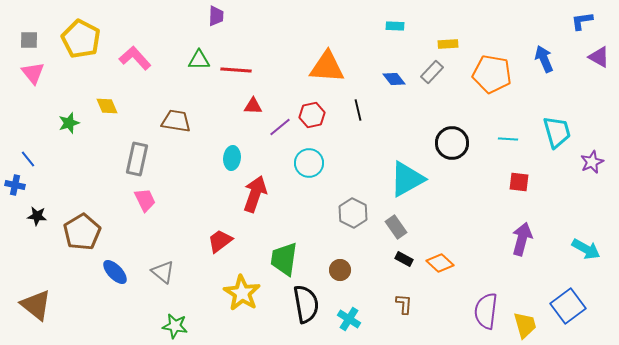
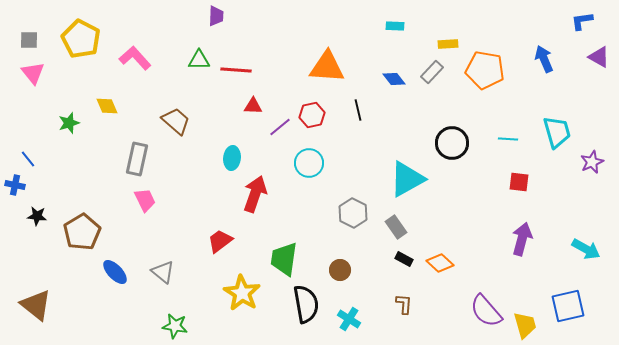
orange pentagon at (492, 74): moved 7 px left, 4 px up
brown trapezoid at (176, 121): rotated 32 degrees clockwise
blue square at (568, 306): rotated 24 degrees clockwise
purple semicircle at (486, 311): rotated 48 degrees counterclockwise
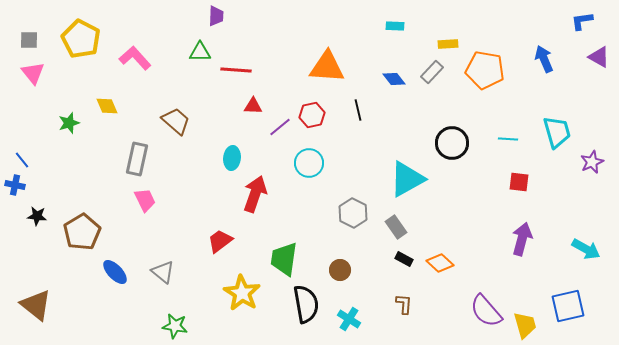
green triangle at (199, 60): moved 1 px right, 8 px up
blue line at (28, 159): moved 6 px left, 1 px down
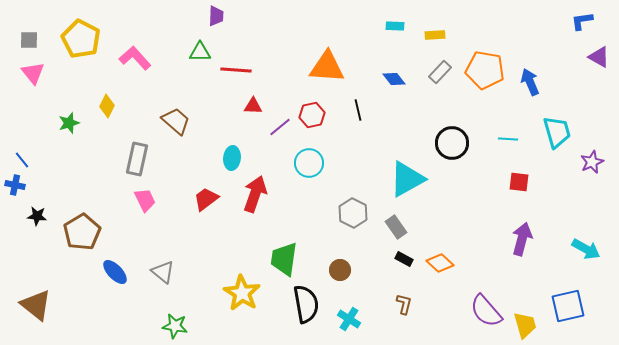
yellow rectangle at (448, 44): moved 13 px left, 9 px up
blue arrow at (544, 59): moved 14 px left, 23 px down
gray rectangle at (432, 72): moved 8 px right
yellow diamond at (107, 106): rotated 50 degrees clockwise
red trapezoid at (220, 241): moved 14 px left, 42 px up
brown L-shape at (404, 304): rotated 10 degrees clockwise
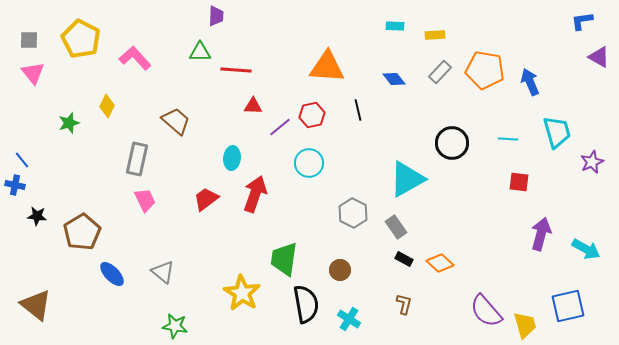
purple arrow at (522, 239): moved 19 px right, 5 px up
blue ellipse at (115, 272): moved 3 px left, 2 px down
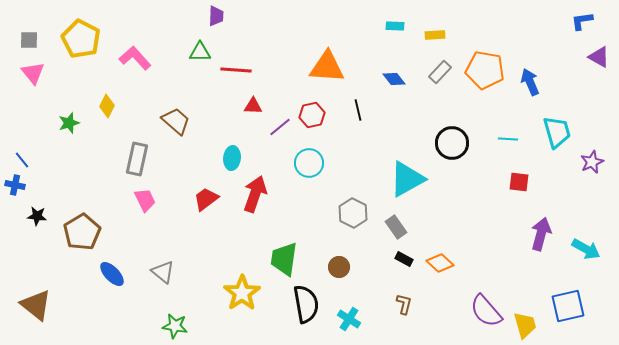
brown circle at (340, 270): moved 1 px left, 3 px up
yellow star at (242, 293): rotated 6 degrees clockwise
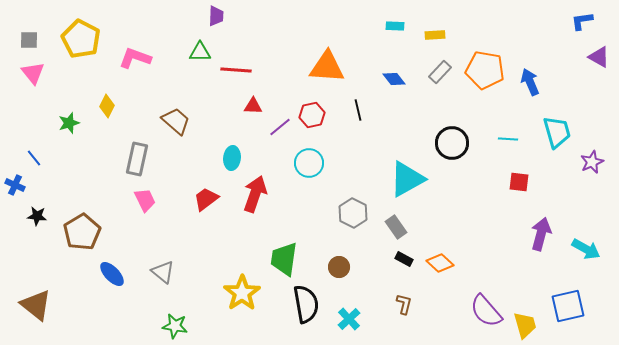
pink L-shape at (135, 58): rotated 28 degrees counterclockwise
blue line at (22, 160): moved 12 px right, 2 px up
blue cross at (15, 185): rotated 12 degrees clockwise
cyan cross at (349, 319): rotated 15 degrees clockwise
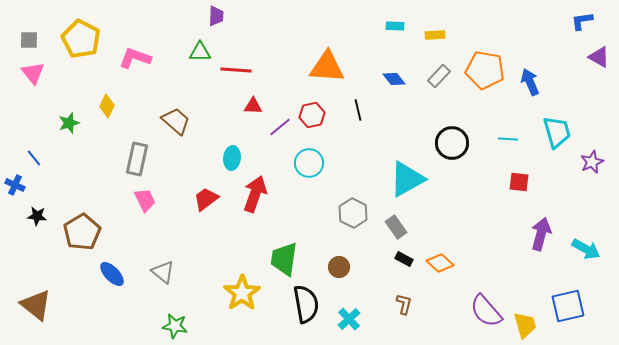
gray rectangle at (440, 72): moved 1 px left, 4 px down
